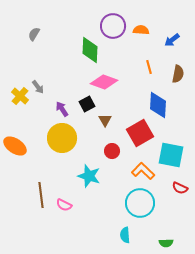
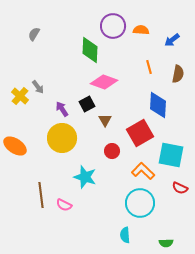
cyan star: moved 4 px left, 1 px down
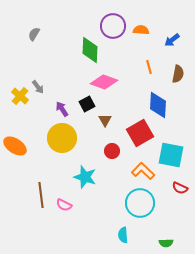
cyan semicircle: moved 2 px left
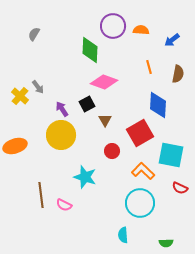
yellow circle: moved 1 px left, 3 px up
orange ellipse: rotated 50 degrees counterclockwise
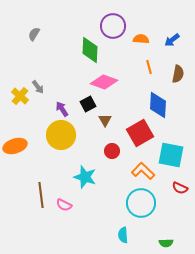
orange semicircle: moved 9 px down
black square: moved 1 px right
cyan circle: moved 1 px right
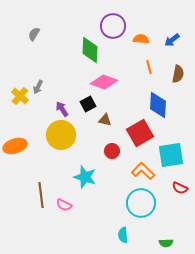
gray arrow: rotated 64 degrees clockwise
brown triangle: rotated 48 degrees counterclockwise
cyan square: rotated 20 degrees counterclockwise
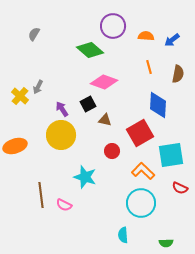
orange semicircle: moved 5 px right, 3 px up
green diamond: rotated 52 degrees counterclockwise
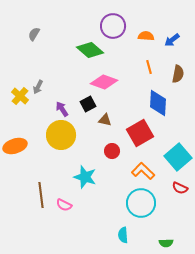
blue diamond: moved 2 px up
cyan square: moved 7 px right, 2 px down; rotated 32 degrees counterclockwise
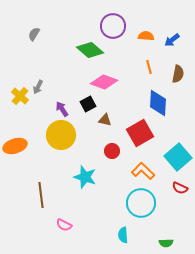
pink semicircle: moved 20 px down
